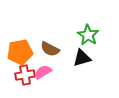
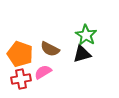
green star: moved 2 px left
orange pentagon: moved 2 px down; rotated 30 degrees clockwise
black triangle: moved 4 px up
red cross: moved 4 px left, 4 px down
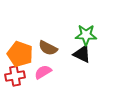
green star: rotated 30 degrees counterclockwise
brown semicircle: moved 2 px left, 1 px up
black triangle: rotated 42 degrees clockwise
red cross: moved 6 px left, 3 px up
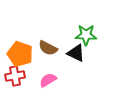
black triangle: moved 6 px left, 1 px up
pink semicircle: moved 5 px right, 8 px down
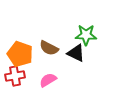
brown semicircle: moved 1 px right
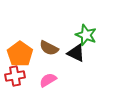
green star: rotated 20 degrees clockwise
orange pentagon: rotated 15 degrees clockwise
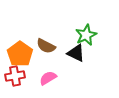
green star: rotated 25 degrees clockwise
brown semicircle: moved 3 px left, 2 px up
pink semicircle: moved 2 px up
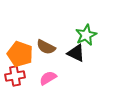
brown semicircle: moved 1 px down
orange pentagon: rotated 15 degrees counterclockwise
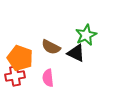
brown semicircle: moved 5 px right
orange pentagon: moved 4 px down
pink semicircle: rotated 66 degrees counterclockwise
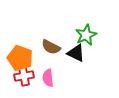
red cross: moved 9 px right
